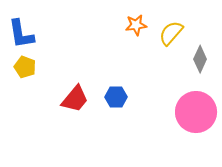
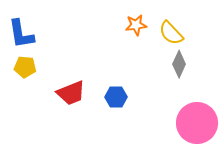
yellow semicircle: rotated 84 degrees counterclockwise
gray diamond: moved 21 px left, 5 px down
yellow pentagon: rotated 15 degrees counterclockwise
red trapezoid: moved 4 px left, 6 px up; rotated 28 degrees clockwise
pink circle: moved 1 px right, 11 px down
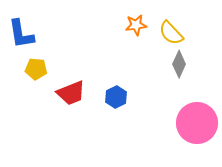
yellow pentagon: moved 11 px right, 2 px down
blue hexagon: rotated 25 degrees counterclockwise
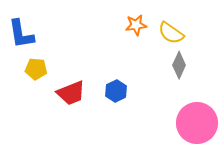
yellow semicircle: rotated 12 degrees counterclockwise
gray diamond: moved 1 px down
blue hexagon: moved 6 px up
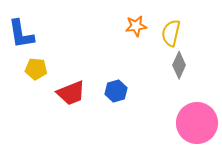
orange star: moved 1 px down
yellow semicircle: rotated 68 degrees clockwise
blue hexagon: rotated 10 degrees clockwise
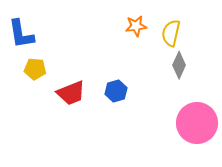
yellow pentagon: moved 1 px left
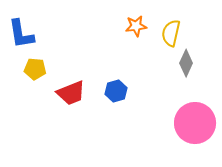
gray diamond: moved 7 px right, 2 px up
pink circle: moved 2 px left
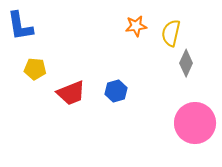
blue L-shape: moved 1 px left, 8 px up
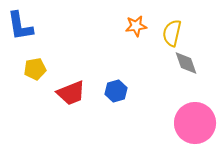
yellow semicircle: moved 1 px right
gray diamond: rotated 44 degrees counterclockwise
yellow pentagon: rotated 15 degrees counterclockwise
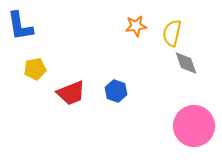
blue hexagon: rotated 25 degrees counterclockwise
pink circle: moved 1 px left, 3 px down
